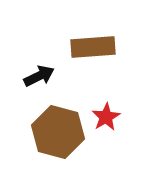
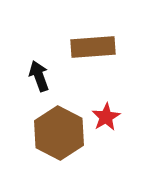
black arrow: rotated 84 degrees counterclockwise
brown hexagon: moved 1 px right, 1 px down; rotated 12 degrees clockwise
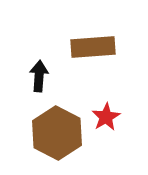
black arrow: rotated 24 degrees clockwise
brown hexagon: moved 2 px left
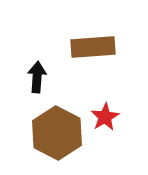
black arrow: moved 2 px left, 1 px down
red star: moved 1 px left
